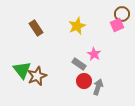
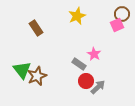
yellow star: moved 10 px up
red circle: moved 2 px right
gray arrow: rotated 28 degrees clockwise
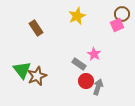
gray arrow: rotated 28 degrees counterclockwise
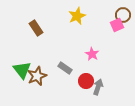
brown circle: moved 1 px right, 1 px down
pink star: moved 2 px left
gray rectangle: moved 14 px left, 4 px down
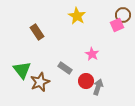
yellow star: rotated 18 degrees counterclockwise
brown rectangle: moved 1 px right, 4 px down
brown star: moved 3 px right, 6 px down
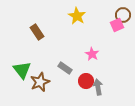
gray arrow: rotated 28 degrees counterclockwise
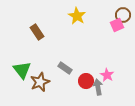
pink star: moved 15 px right, 21 px down
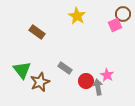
brown circle: moved 1 px up
pink square: moved 2 px left
brown rectangle: rotated 21 degrees counterclockwise
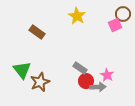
gray rectangle: moved 15 px right
gray arrow: rotated 98 degrees clockwise
